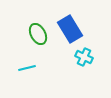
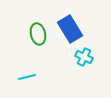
green ellipse: rotated 15 degrees clockwise
cyan line: moved 9 px down
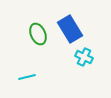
green ellipse: rotated 10 degrees counterclockwise
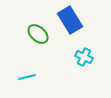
blue rectangle: moved 9 px up
green ellipse: rotated 25 degrees counterclockwise
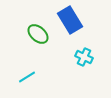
cyan line: rotated 18 degrees counterclockwise
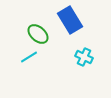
cyan line: moved 2 px right, 20 px up
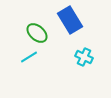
green ellipse: moved 1 px left, 1 px up
